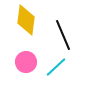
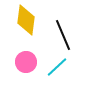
cyan line: moved 1 px right
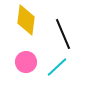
black line: moved 1 px up
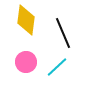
black line: moved 1 px up
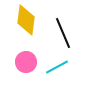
cyan line: rotated 15 degrees clockwise
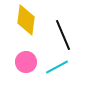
black line: moved 2 px down
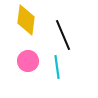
pink circle: moved 2 px right, 1 px up
cyan line: rotated 70 degrees counterclockwise
